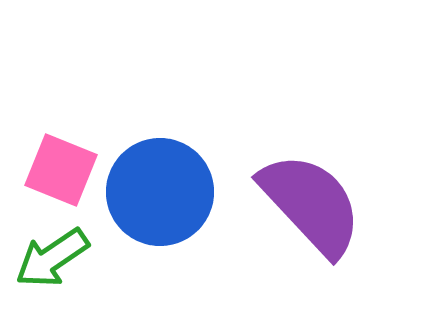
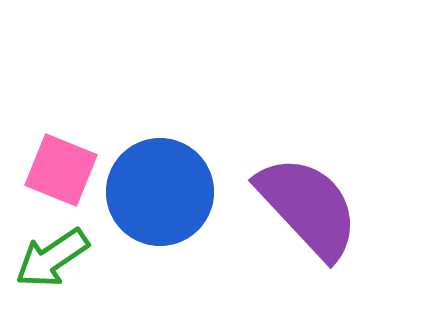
purple semicircle: moved 3 px left, 3 px down
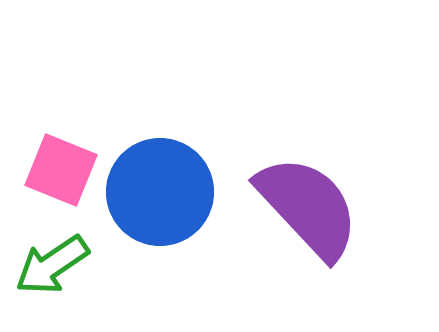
green arrow: moved 7 px down
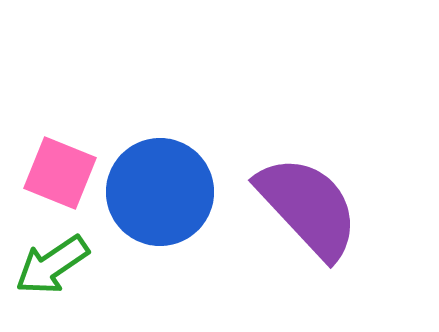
pink square: moved 1 px left, 3 px down
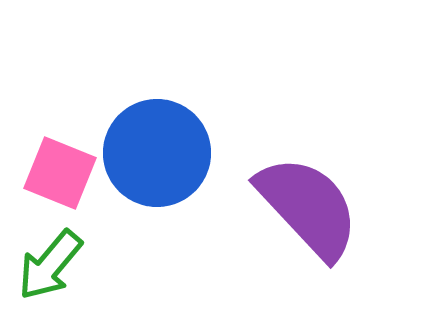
blue circle: moved 3 px left, 39 px up
green arrow: moved 2 px left; rotated 16 degrees counterclockwise
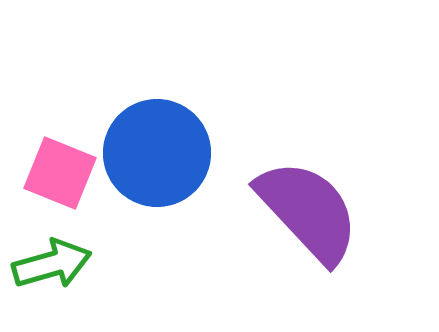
purple semicircle: moved 4 px down
green arrow: moved 2 px right, 1 px up; rotated 146 degrees counterclockwise
